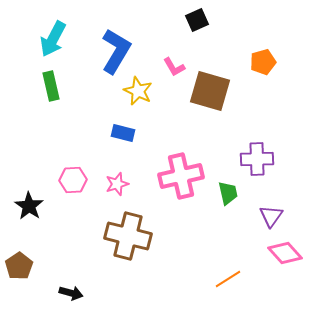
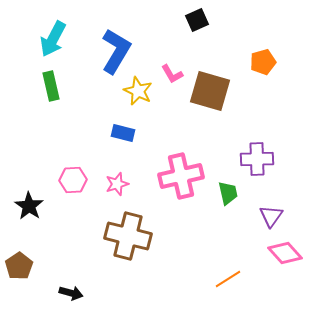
pink L-shape: moved 2 px left, 7 px down
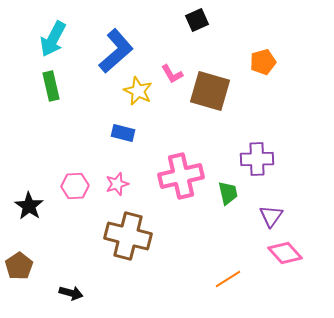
blue L-shape: rotated 18 degrees clockwise
pink hexagon: moved 2 px right, 6 px down
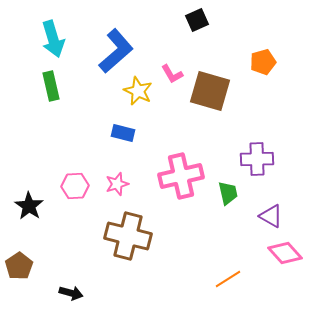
cyan arrow: rotated 45 degrees counterclockwise
purple triangle: rotated 35 degrees counterclockwise
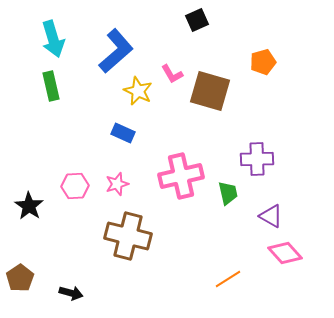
blue rectangle: rotated 10 degrees clockwise
brown pentagon: moved 1 px right, 12 px down
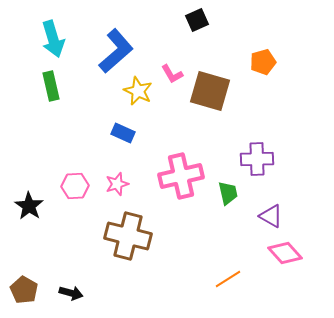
brown pentagon: moved 4 px right, 12 px down; rotated 8 degrees counterclockwise
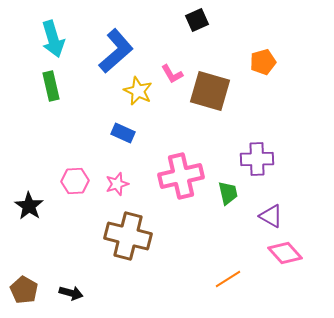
pink hexagon: moved 5 px up
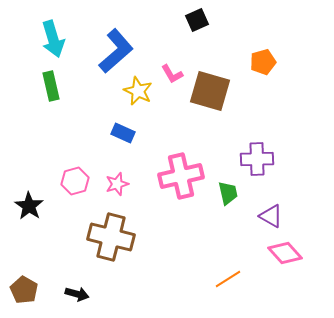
pink hexagon: rotated 12 degrees counterclockwise
brown cross: moved 17 px left, 1 px down
black arrow: moved 6 px right, 1 px down
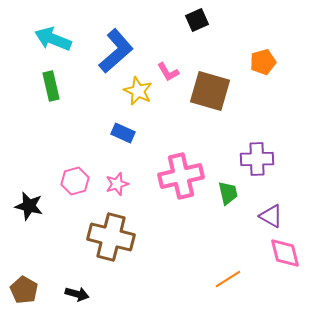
cyan arrow: rotated 129 degrees clockwise
pink L-shape: moved 4 px left, 2 px up
black star: rotated 20 degrees counterclockwise
pink diamond: rotated 28 degrees clockwise
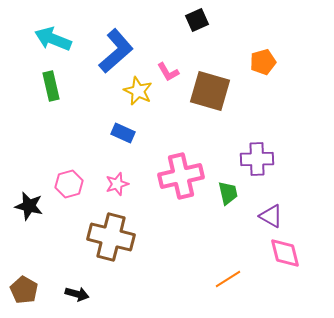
pink hexagon: moved 6 px left, 3 px down
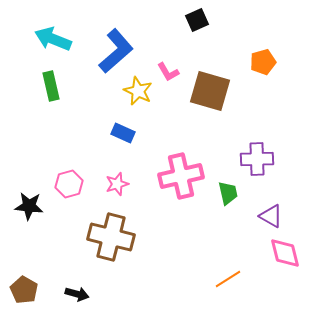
black star: rotated 8 degrees counterclockwise
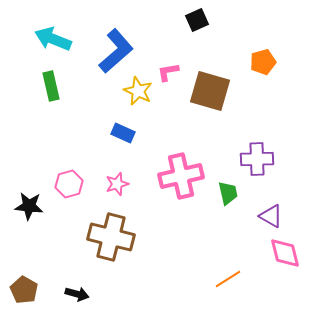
pink L-shape: rotated 110 degrees clockwise
